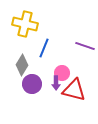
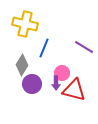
purple line: moved 1 px left, 1 px down; rotated 12 degrees clockwise
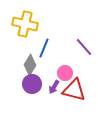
purple line: rotated 18 degrees clockwise
gray diamond: moved 8 px right
pink circle: moved 3 px right
purple arrow: moved 2 px left, 4 px down; rotated 32 degrees clockwise
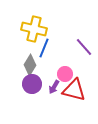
yellow cross: moved 9 px right, 5 px down
pink circle: moved 1 px down
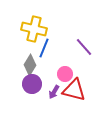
purple arrow: moved 5 px down
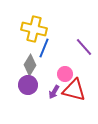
purple circle: moved 4 px left, 1 px down
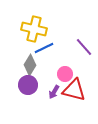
blue line: rotated 42 degrees clockwise
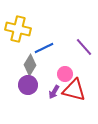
yellow cross: moved 16 px left
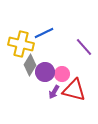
yellow cross: moved 3 px right, 15 px down
blue line: moved 15 px up
pink circle: moved 3 px left
purple circle: moved 17 px right, 13 px up
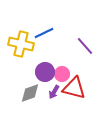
purple line: moved 1 px right, 1 px up
gray diamond: moved 28 px down; rotated 40 degrees clockwise
red triangle: moved 2 px up
